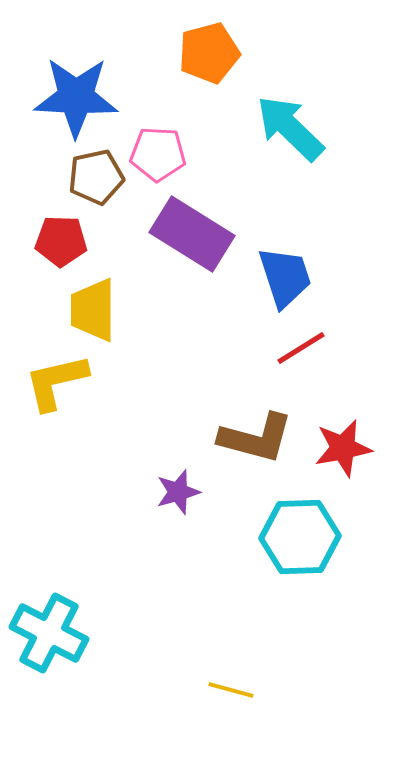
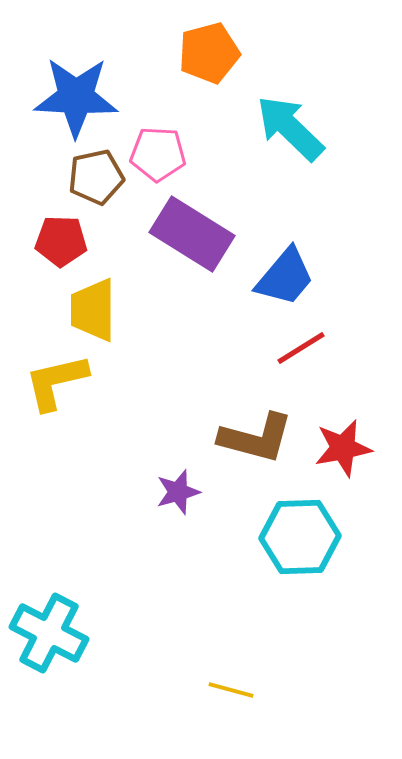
blue trapezoid: rotated 58 degrees clockwise
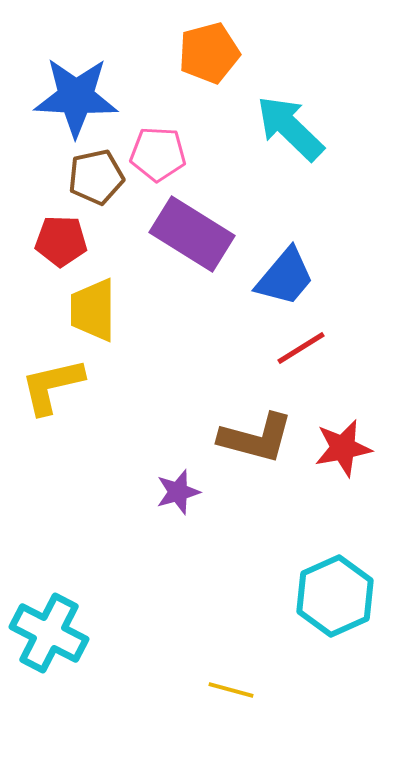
yellow L-shape: moved 4 px left, 4 px down
cyan hexagon: moved 35 px right, 59 px down; rotated 22 degrees counterclockwise
